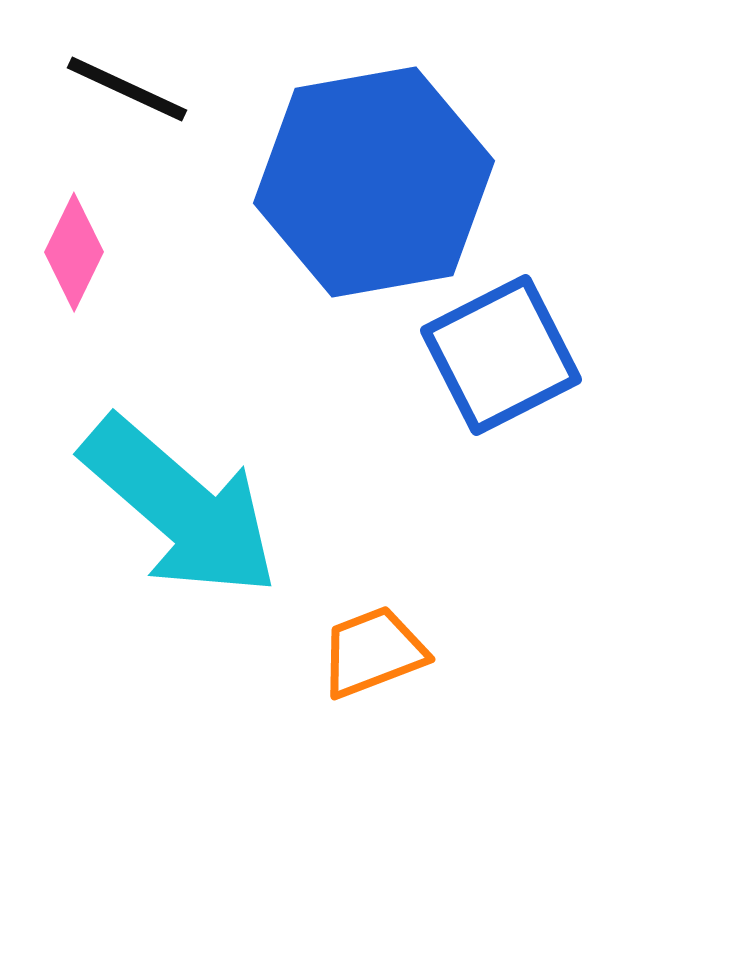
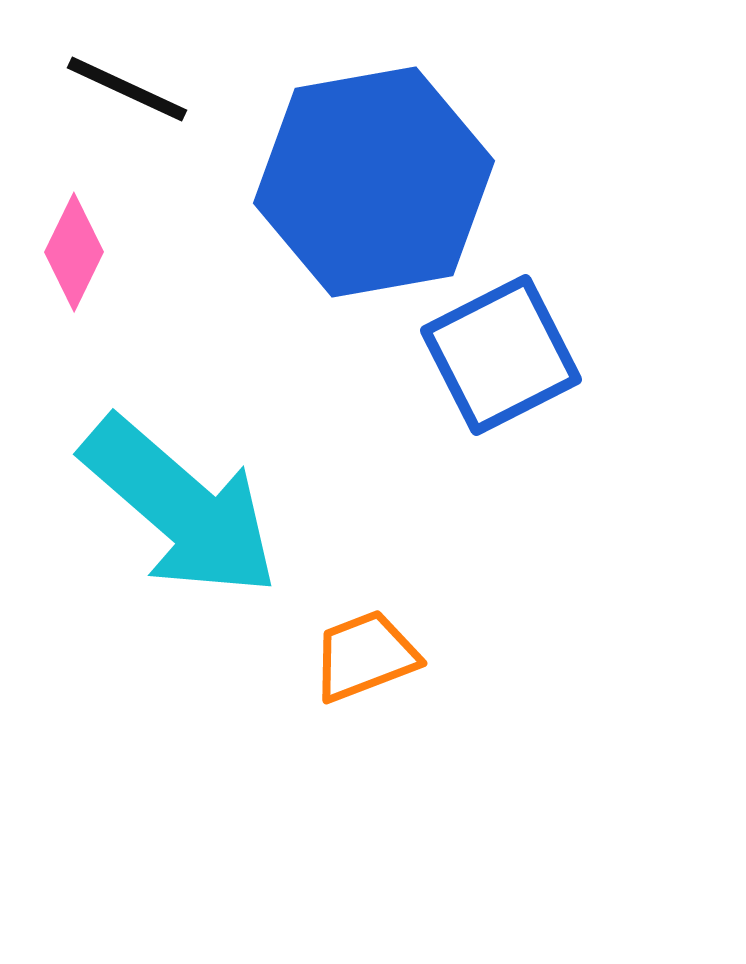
orange trapezoid: moved 8 px left, 4 px down
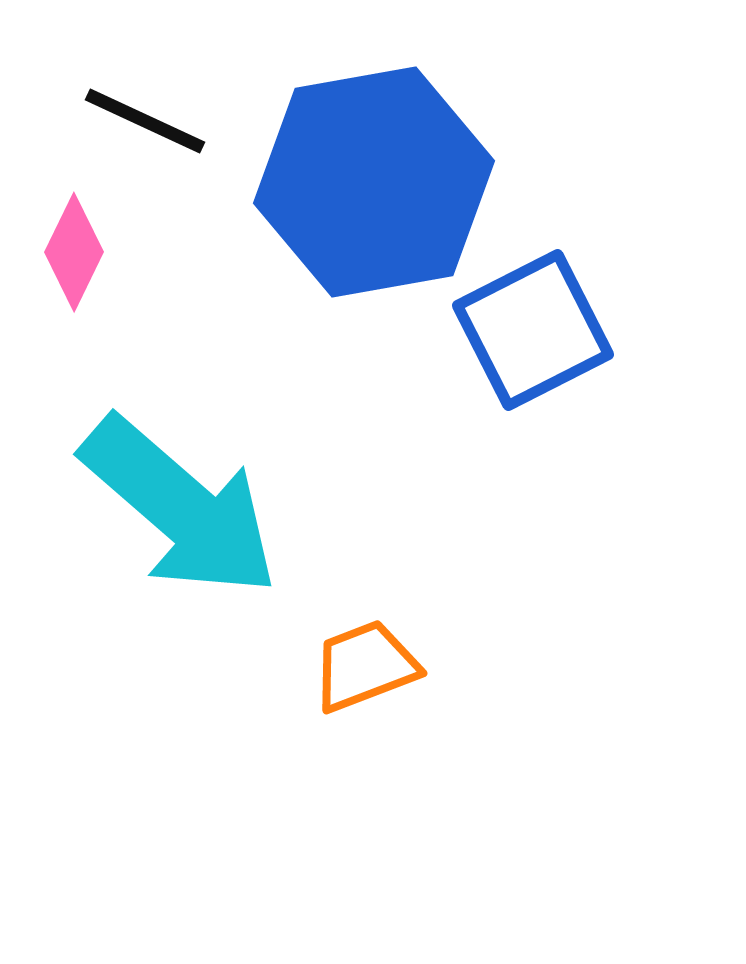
black line: moved 18 px right, 32 px down
blue square: moved 32 px right, 25 px up
orange trapezoid: moved 10 px down
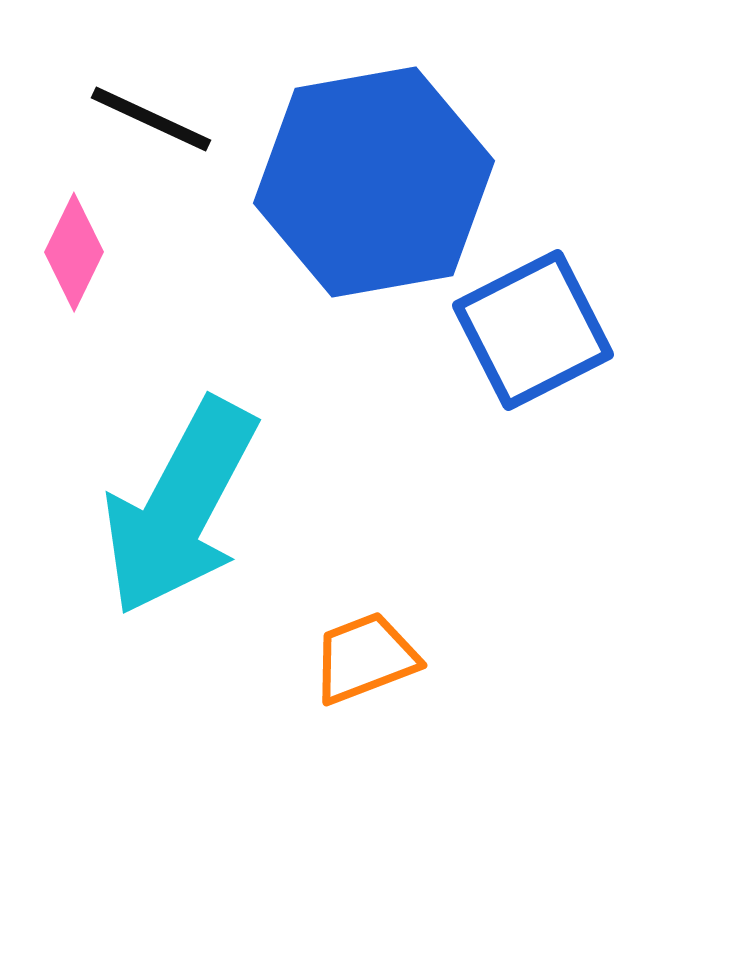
black line: moved 6 px right, 2 px up
cyan arrow: rotated 77 degrees clockwise
orange trapezoid: moved 8 px up
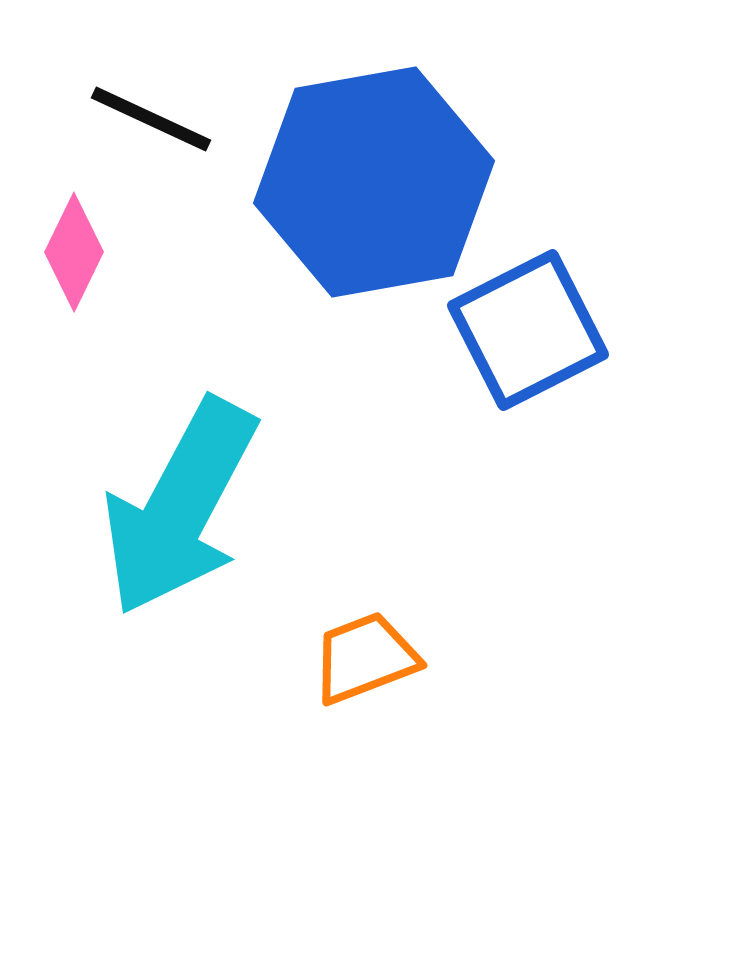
blue square: moved 5 px left
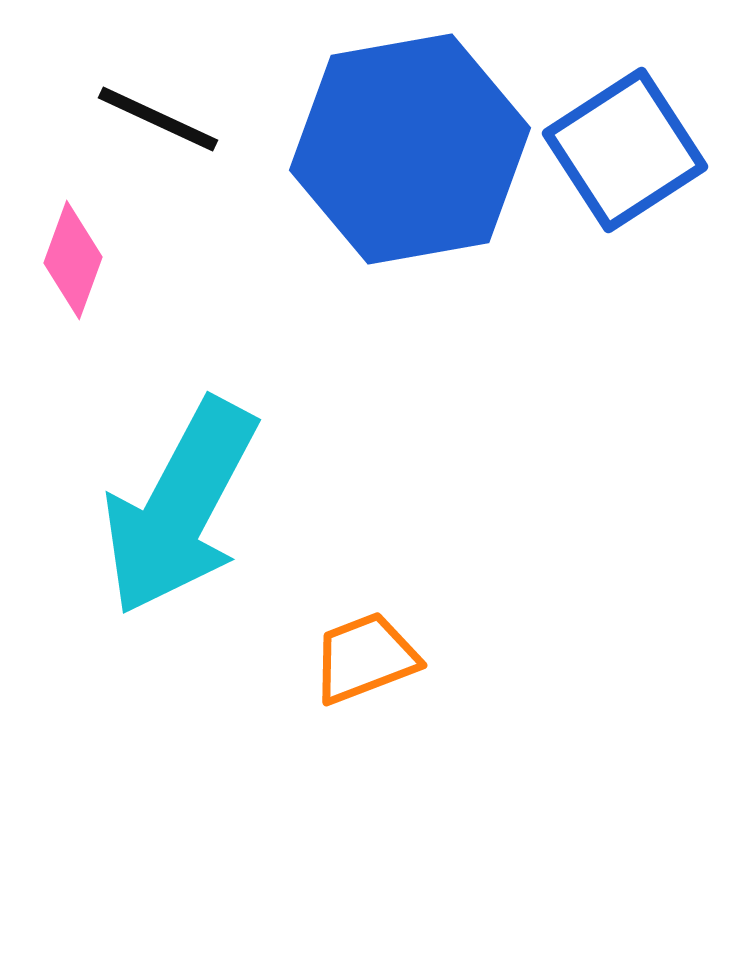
black line: moved 7 px right
blue hexagon: moved 36 px right, 33 px up
pink diamond: moved 1 px left, 8 px down; rotated 6 degrees counterclockwise
blue square: moved 97 px right, 180 px up; rotated 6 degrees counterclockwise
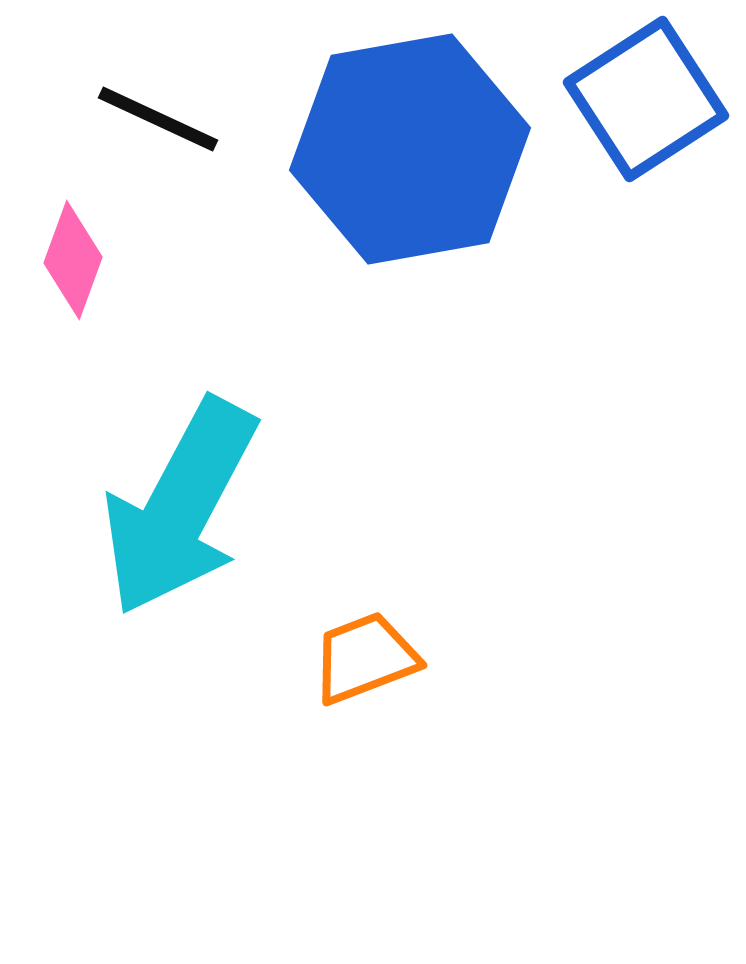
blue square: moved 21 px right, 51 px up
